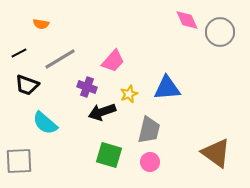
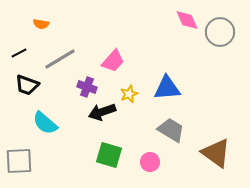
gray trapezoid: moved 22 px right; rotated 72 degrees counterclockwise
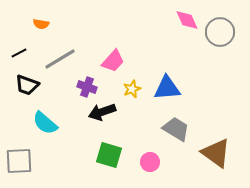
yellow star: moved 3 px right, 5 px up
gray trapezoid: moved 5 px right, 1 px up
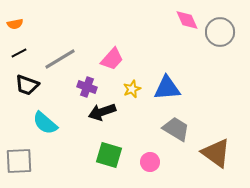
orange semicircle: moved 26 px left; rotated 21 degrees counterclockwise
pink trapezoid: moved 1 px left, 2 px up
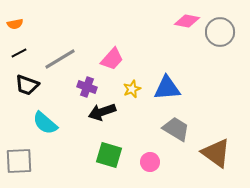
pink diamond: moved 1 px down; rotated 55 degrees counterclockwise
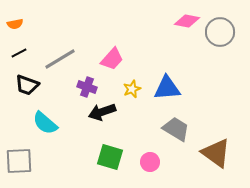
green square: moved 1 px right, 2 px down
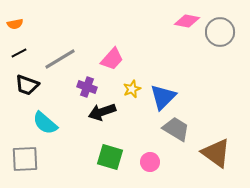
blue triangle: moved 4 px left, 9 px down; rotated 40 degrees counterclockwise
gray square: moved 6 px right, 2 px up
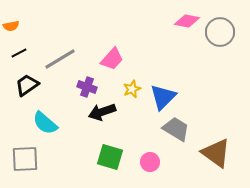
orange semicircle: moved 4 px left, 2 px down
black trapezoid: rotated 125 degrees clockwise
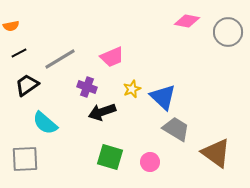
gray circle: moved 8 px right
pink trapezoid: moved 2 px up; rotated 25 degrees clockwise
blue triangle: rotated 32 degrees counterclockwise
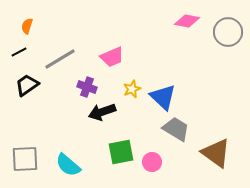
orange semicircle: moved 16 px right; rotated 119 degrees clockwise
black line: moved 1 px up
cyan semicircle: moved 23 px right, 42 px down
green square: moved 11 px right, 5 px up; rotated 28 degrees counterclockwise
pink circle: moved 2 px right
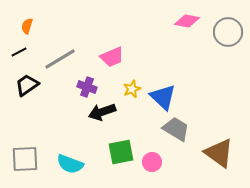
brown triangle: moved 3 px right
cyan semicircle: moved 2 px right, 1 px up; rotated 20 degrees counterclockwise
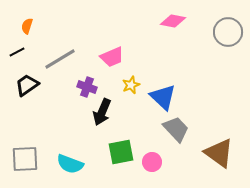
pink diamond: moved 14 px left
black line: moved 2 px left
yellow star: moved 1 px left, 4 px up
black arrow: rotated 48 degrees counterclockwise
gray trapezoid: rotated 16 degrees clockwise
